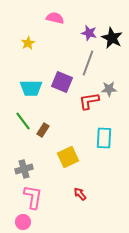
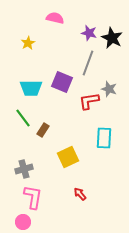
gray star: rotated 21 degrees clockwise
green line: moved 3 px up
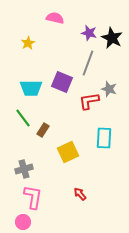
yellow square: moved 5 px up
